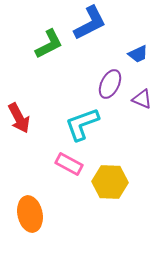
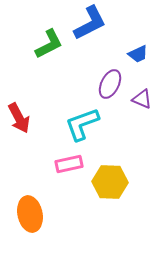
pink rectangle: rotated 40 degrees counterclockwise
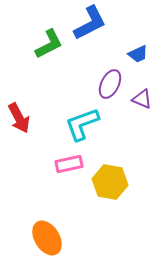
yellow hexagon: rotated 8 degrees clockwise
orange ellipse: moved 17 px right, 24 px down; rotated 20 degrees counterclockwise
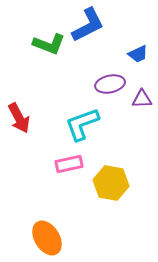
blue L-shape: moved 2 px left, 2 px down
green L-shape: rotated 48 degrees clockwise
purple ellipse: rotated 52 degrees clockwise
purple triangle: rotated 25 degrees counterclockwise
yellow hexagon: moved 1 px right, 1 px down
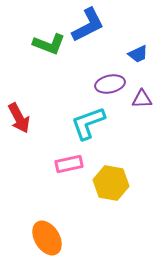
cyan L-shape: moved 6 px right, 1 px up
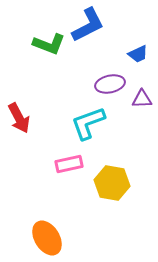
yellow hexagon: moved 1 px right
